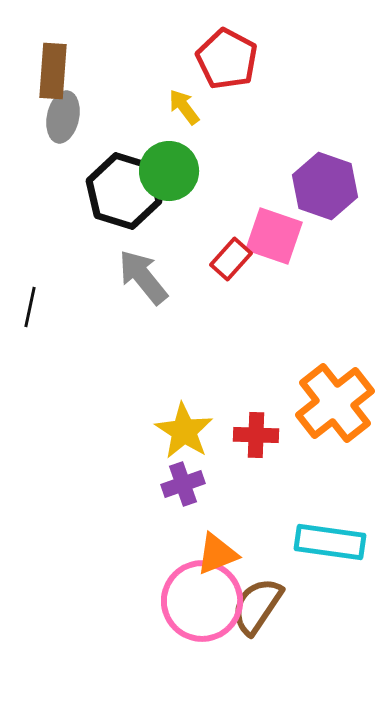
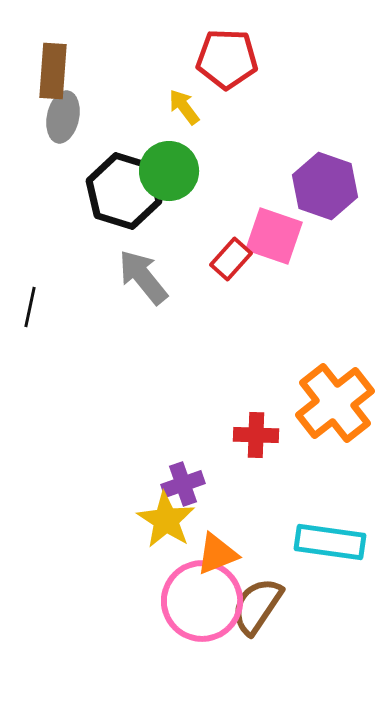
red pentagon: rotated 26 degrees counterclockwise
yellow star: moved 18 px left, 89 px down
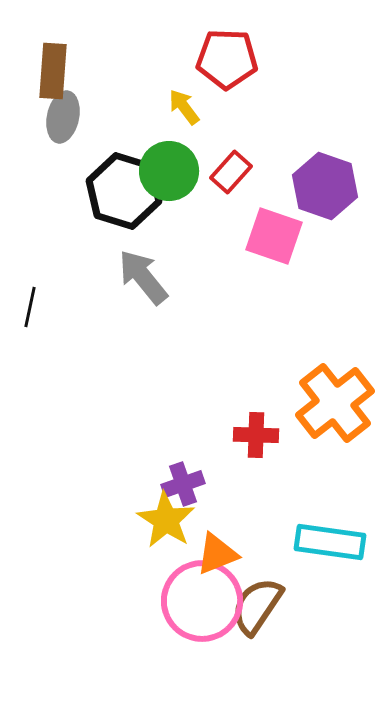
red rectangle: moved 87 px up
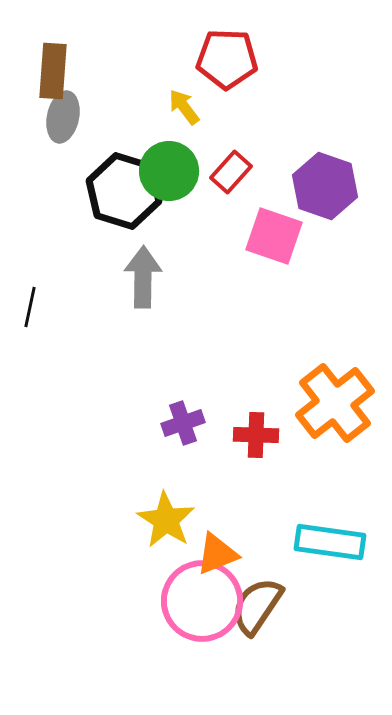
gray arrow: rotated 40 degrees clockwise
purple cross: moved 61 px up
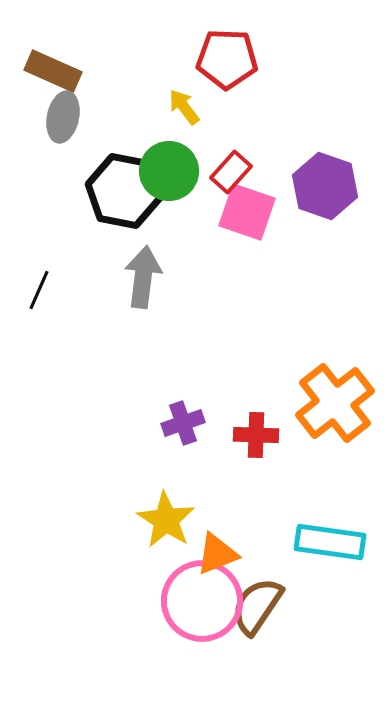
brown rectangle: rotated 70 degrees counterclockwise
black hexagon: rotated 6 degrees counterclockwise
pink square: moved 27 px left, 24 px up
gray arrow: rotated 6 degrees clockwise
black line: moved 9 px right, 17 px up; rotated 12 degrees clockwise
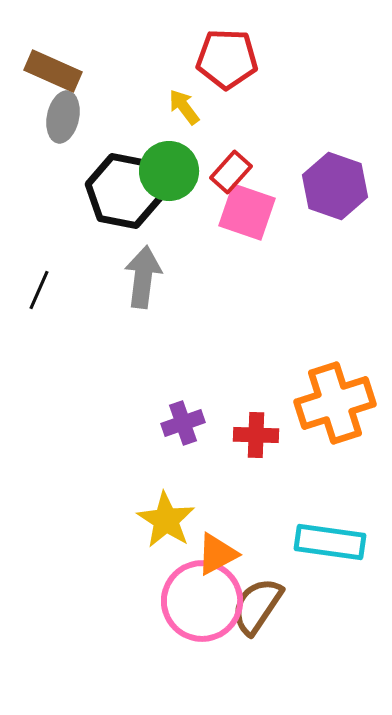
purple hexagon: moved 10 px right
orange cross: rotated 20 degrees clockwise
orange triangle: rotated 6 degrees counterclockwise
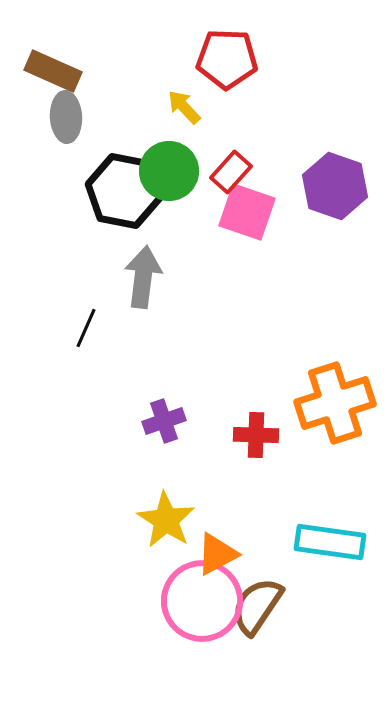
yellow arrow: rotated 6 degrees counterclockwise
gray ellipse: moved 3 px right; rotated 15 degrees counterclockwise
black line: moved 47 px right, 38 px down
purple cross: moved 19 px left, 2 px up
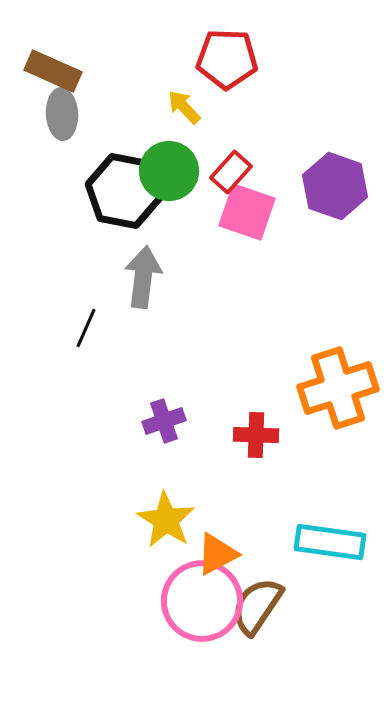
gray ellipse: moved 4 px left, 3 px up
orange cross: moved 3 px right, 15 px up
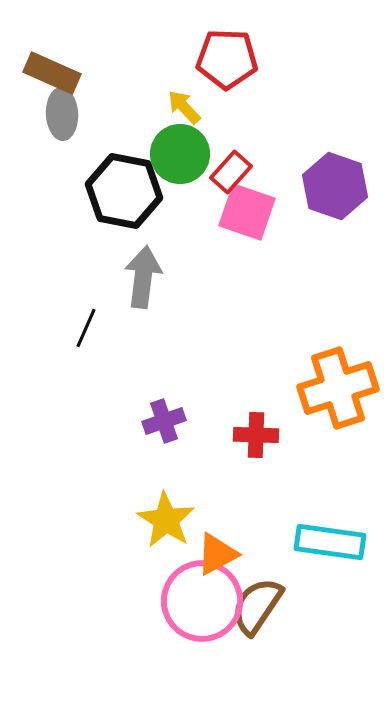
brown rectangle: moved 1 px left, 2 px down
green circle: moved 11 px right, 17 px up
